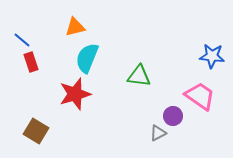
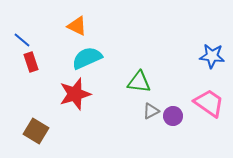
orange triangle: moved 2 px right, 1 px up; rotated 40 degrees clockwise
cyan semicircle: rotated 44 degrees clockwise
green triangle: moved 6 px down
pink trapezoid: moved 9 px right, 7 px down
gray triangle: moved 7 px left, 22 px up
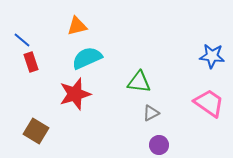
orange triangle: rotated 40 degrees counterclockwise
gray triangle: moved 2 px down
purple circle: moved 14 px left, 29 px down
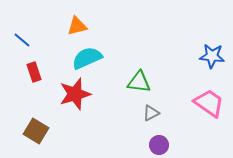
red rectangle: moved 3 px right, 10 px down
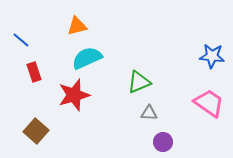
blue line: moved 1 px left
green triangle: rotated 30 degrees counterclockwise
red star: moved 1 px left, 1 px down
gray triangle: moved 2 px left; rotated 30 degrees clockwise
brown square: rotated 10 degrees clockwise
purple circle: moved 4 px right, 3 px up
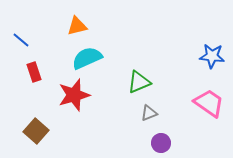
gray triangle: rotated 24 degrees counterclockwise
purple circle: moved 2 px left, 1 px down
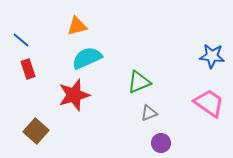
red rectangle: moved 6 px left, 3 px up
